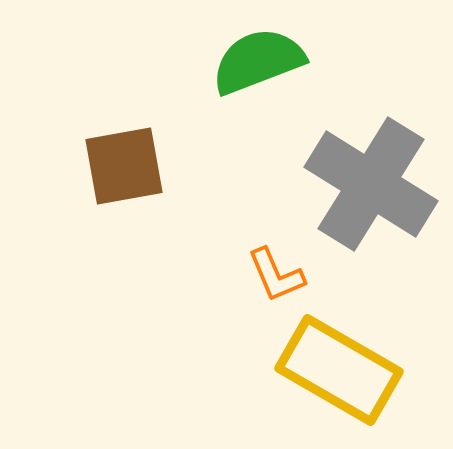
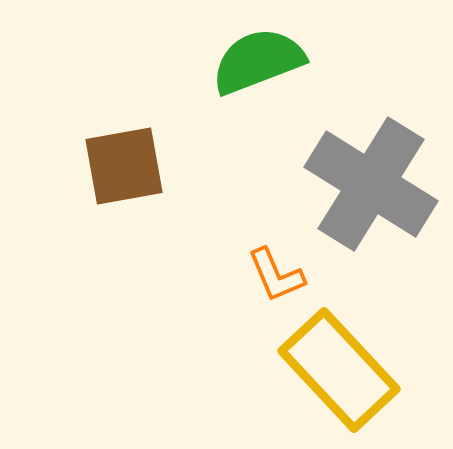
yellow rectangle: rotated 17 degrees clockwise
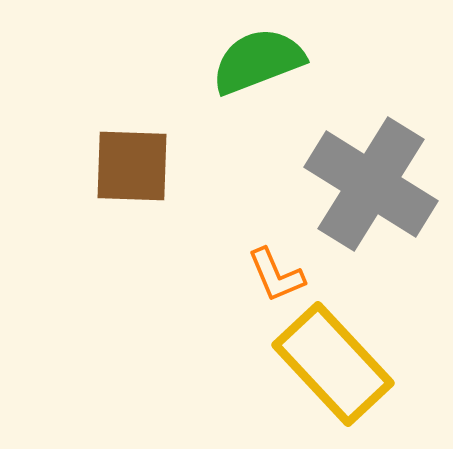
brown square: moved 8 px right; rotated 12 degrees clockwise
yellow rectangle: moved 6 px left, 6 px up
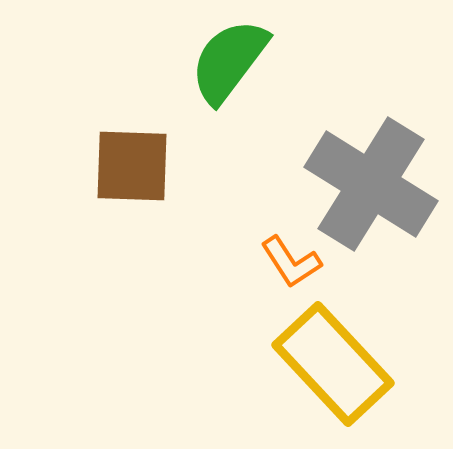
green semicircle: moved 29 px left; rotated 32 degrees counterclockwise
orange L-shape: moved 15 px right, 13 px up; rotated 10 degrees counterclockwise
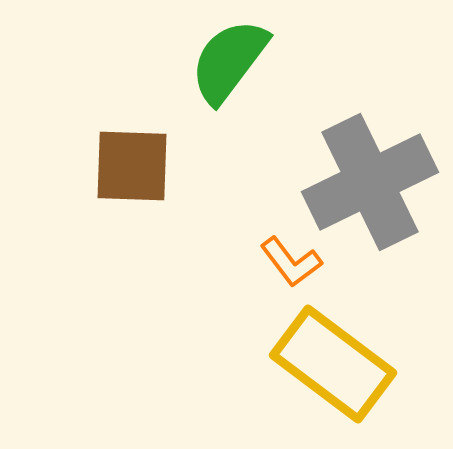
gray cross: moved 1 px left, 2 px up; rotated 32 degrees clockwise
orange L-shape: rotated 4 degrees counterclockwise
yellow rectangle: rotated 10 degrees counterclockwise
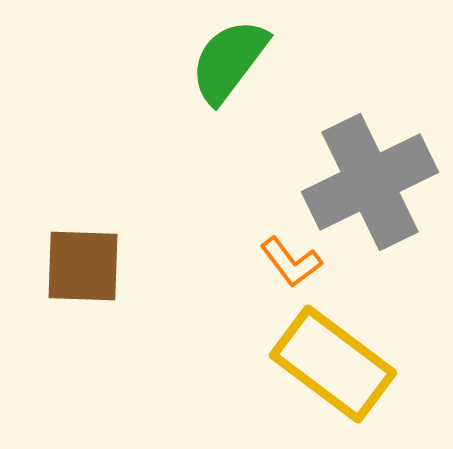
brown square: moved 49 px left, 100 px down
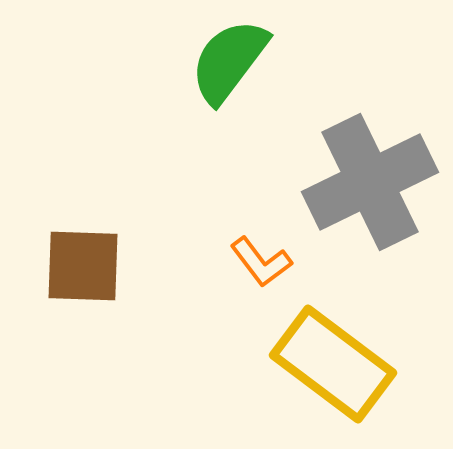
orange L-shape: moved 30 px left
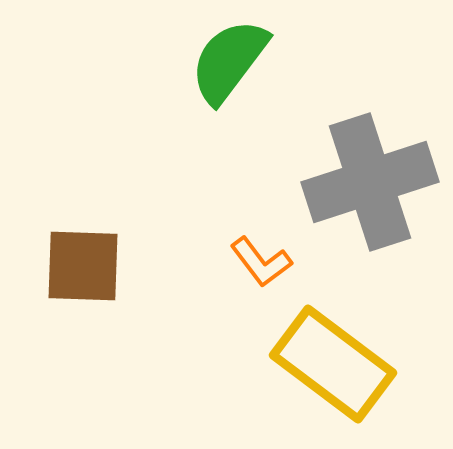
gray cross: rotated 8 degrees clockwise
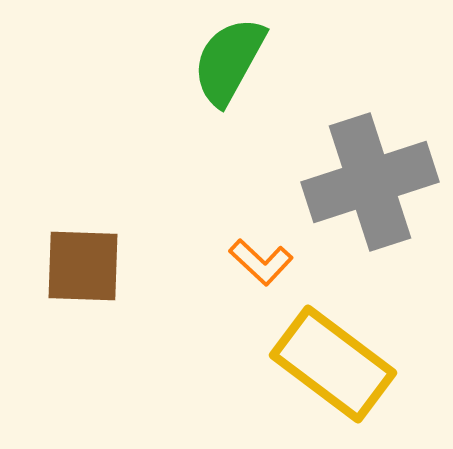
green semicircle: rotated 8 degrees counterclockwise
orange L-shape: rotated 10 degrees counterclockwise
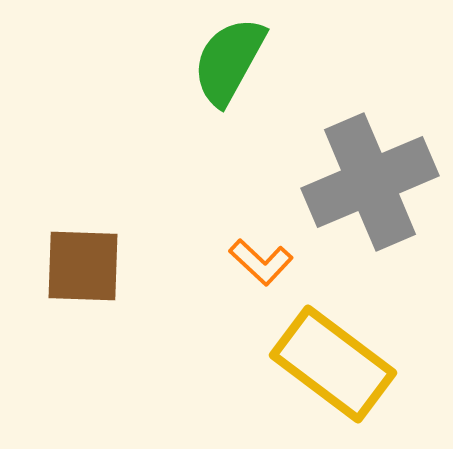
gray cross: rotated 5 degrees counterclockwise
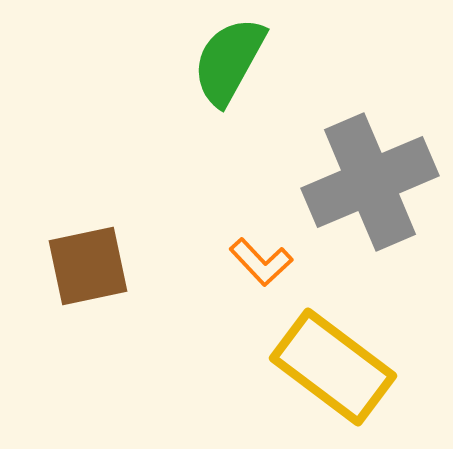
orange L-shape: rotated 4 degrees clockwise
brown square: moved 5 px right; rotated 14 degrees counterclockwise
yellow rectangle: moved 3 px down
